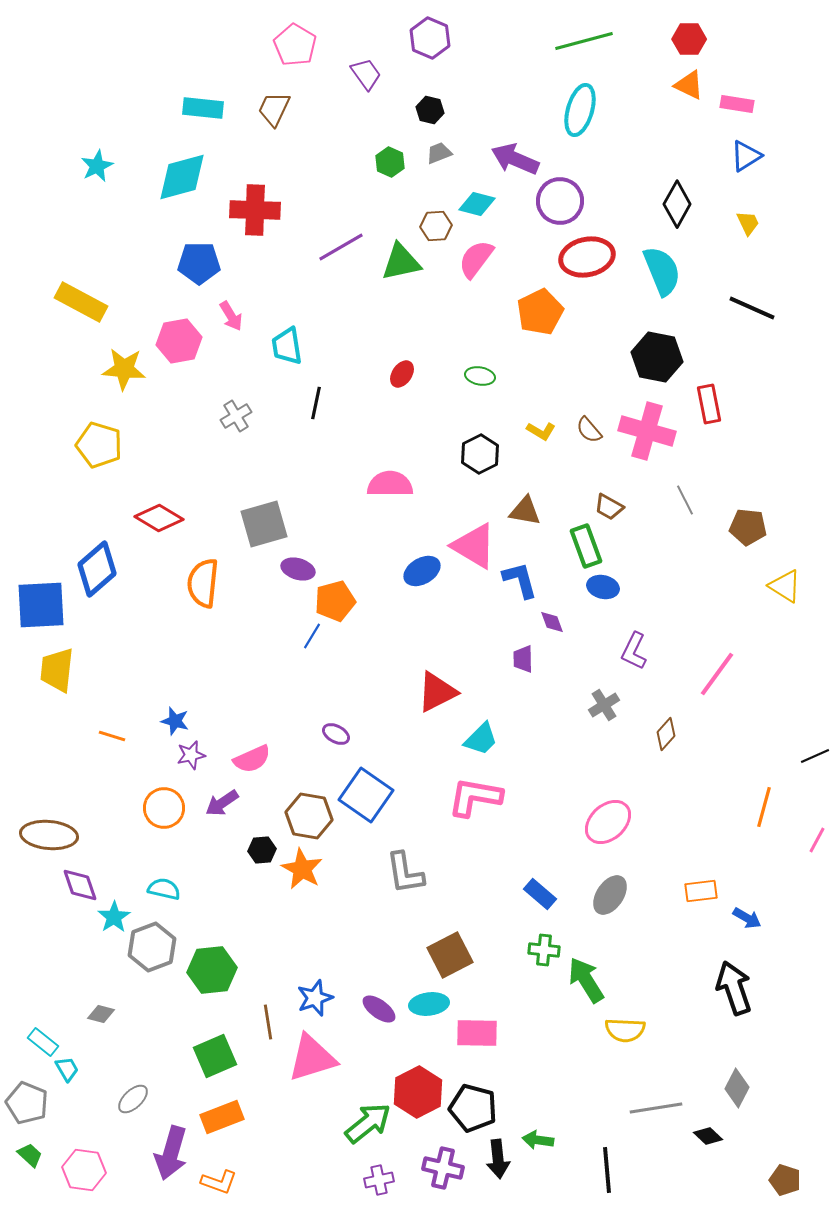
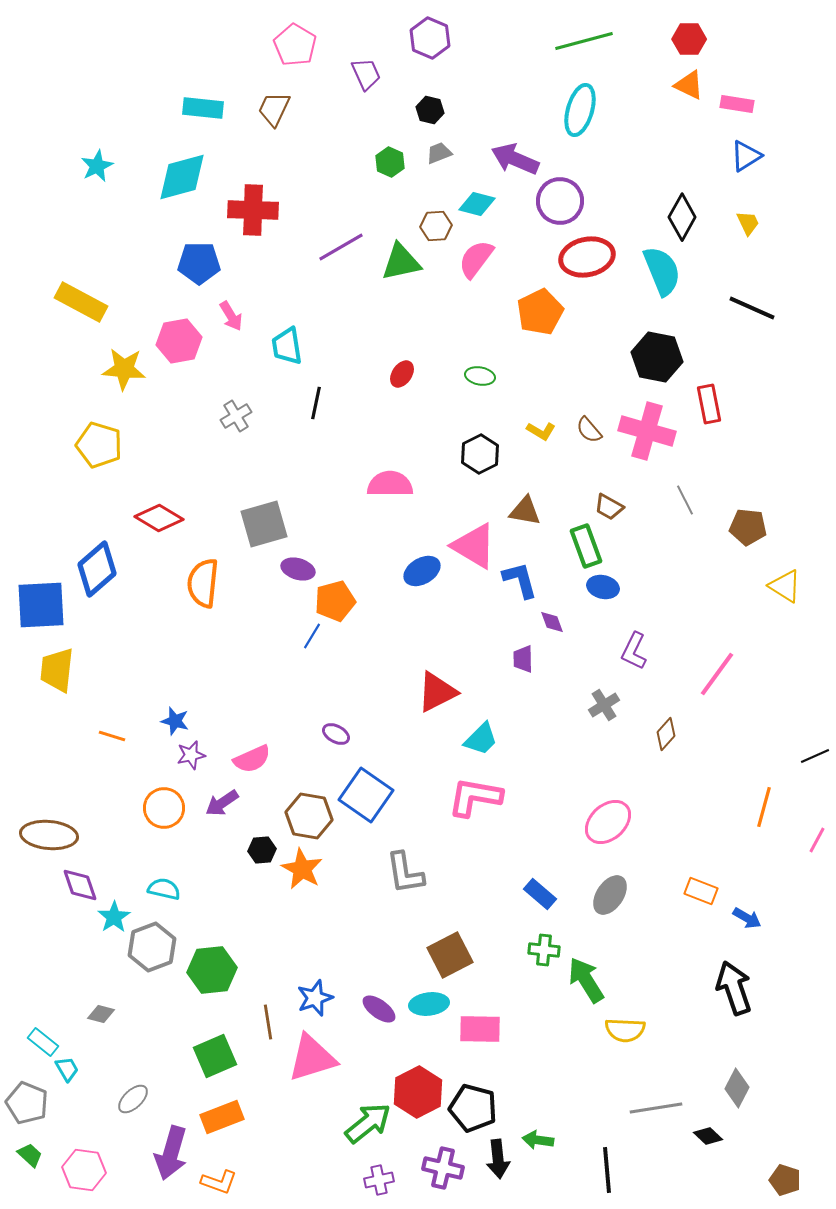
purple trapezoid at (366, 74): rotated 12 degrees clockwise
black diamond at (677, 204): moved 5 px right, 13 px down
red cross at (255, 210): moved 2 px left
orange rectangle at (701, 891): rotated 28 degrees clockwise
pink rectangle at (477, 1033): moved 3 px right, 4 px up
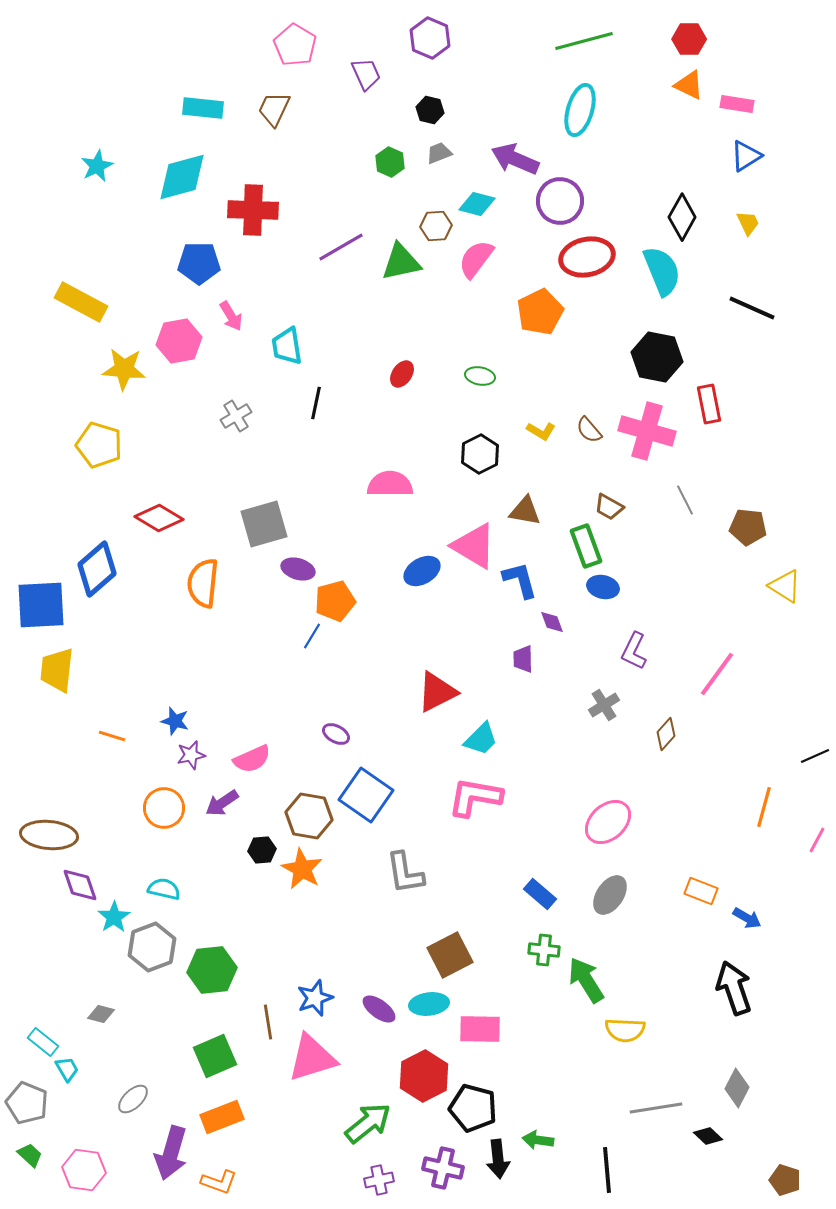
red hexagon at (418, 1092): moved 6 px right, 16 px up
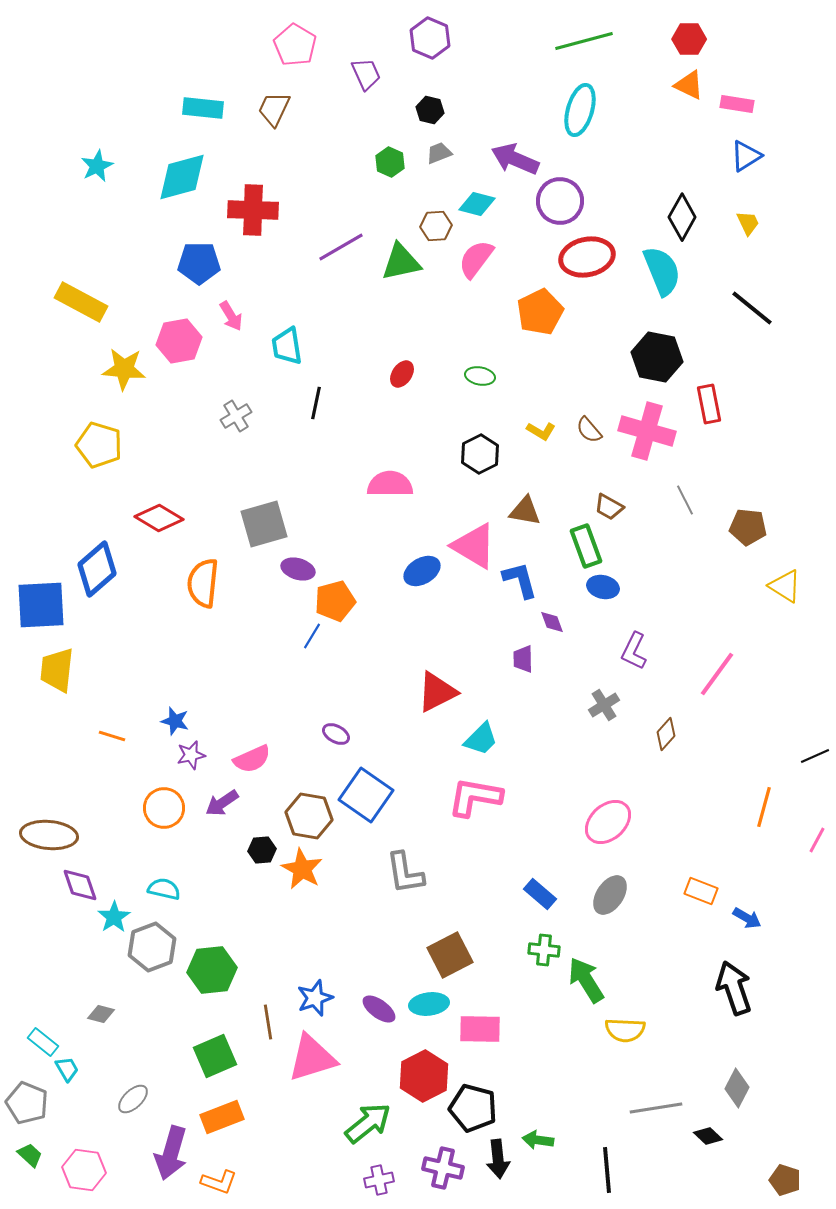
black line at (752, 308): rotated 15 degrees clockwise
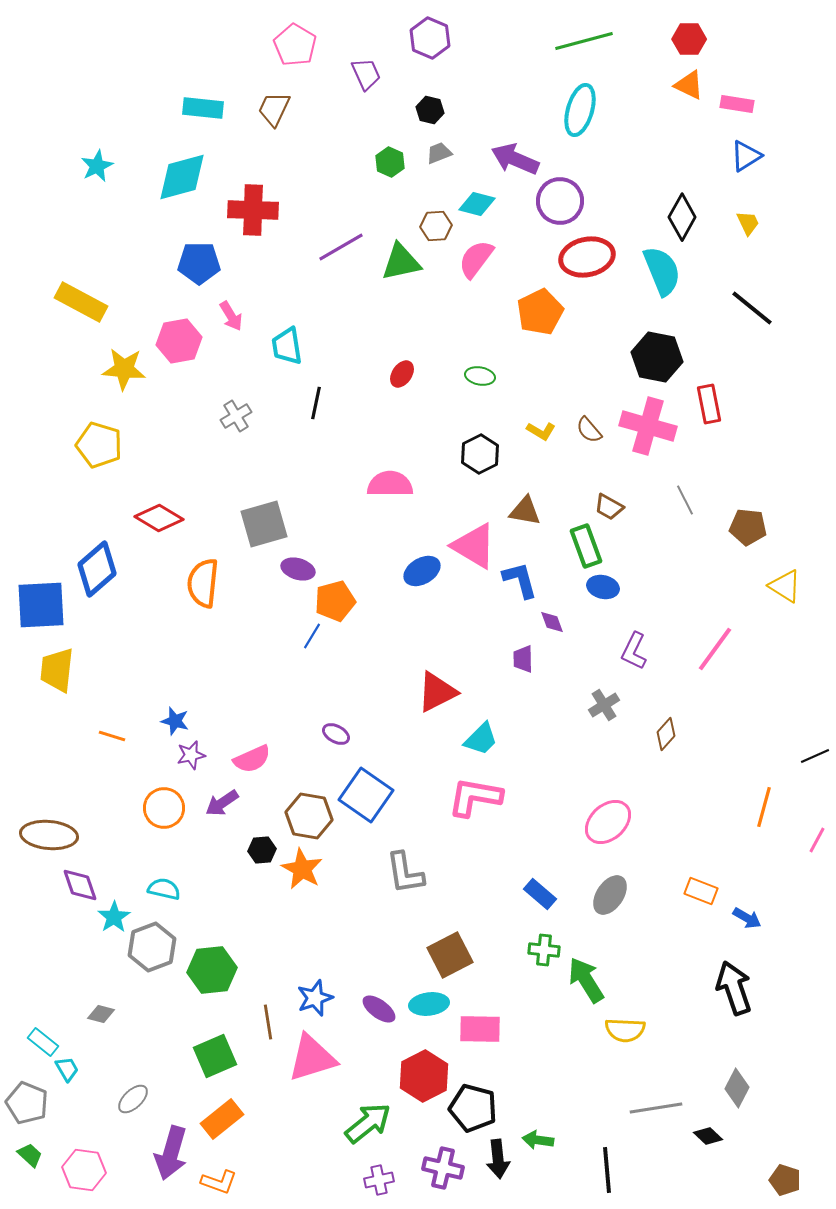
pink cross at (647, 431): moved 1 px right, 5 px up
pink line at (717, 674): moved 2 px left, 25 px up
orange rectangle at (222, 1117): moved 2 px down; rotated 18 degrees counterclockwise
